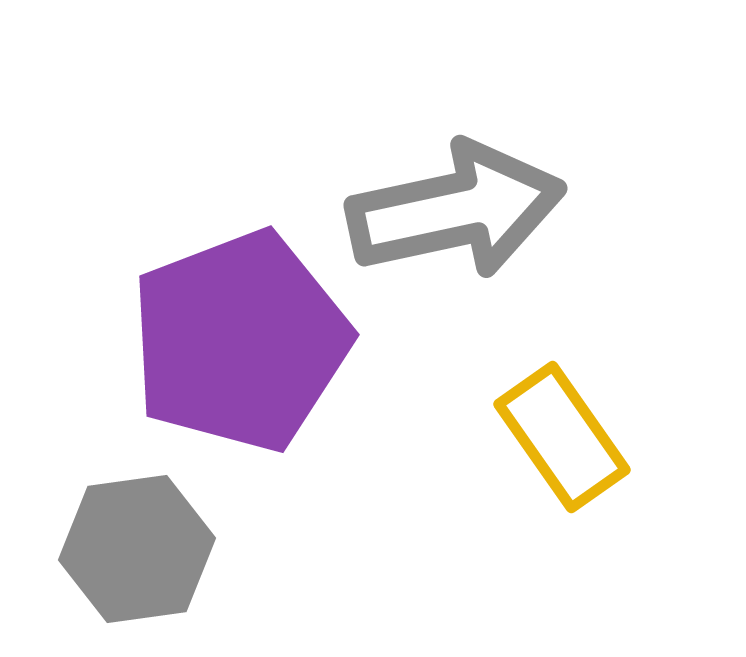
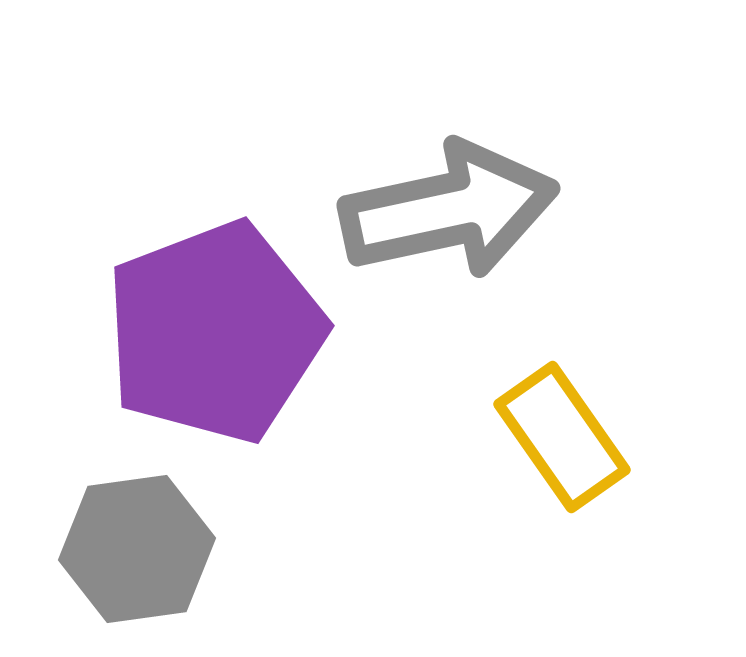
gray arrow: moved 7 px left
purple pentagon: moved 25 px left, 9 px up
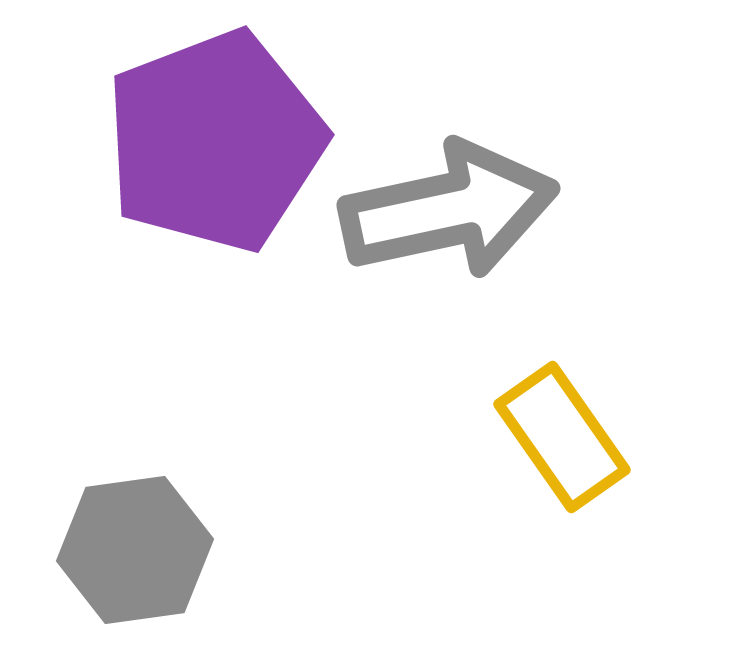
purple pentagon: moved 191 px up
gray hexagon: moved 2 px left, 1 px down
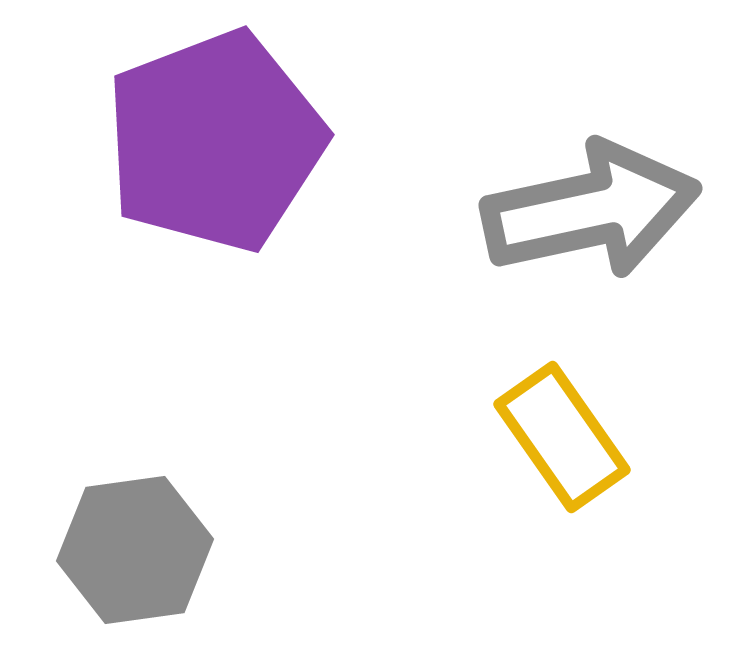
gray arrow: moved 142 px right
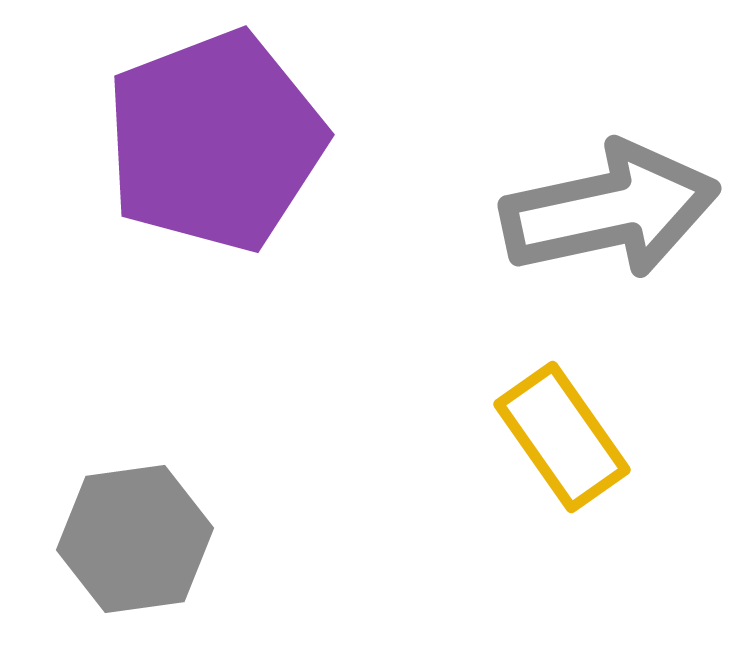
gray arrow: moved 19 px right
gray hexagon: moved 11 px up
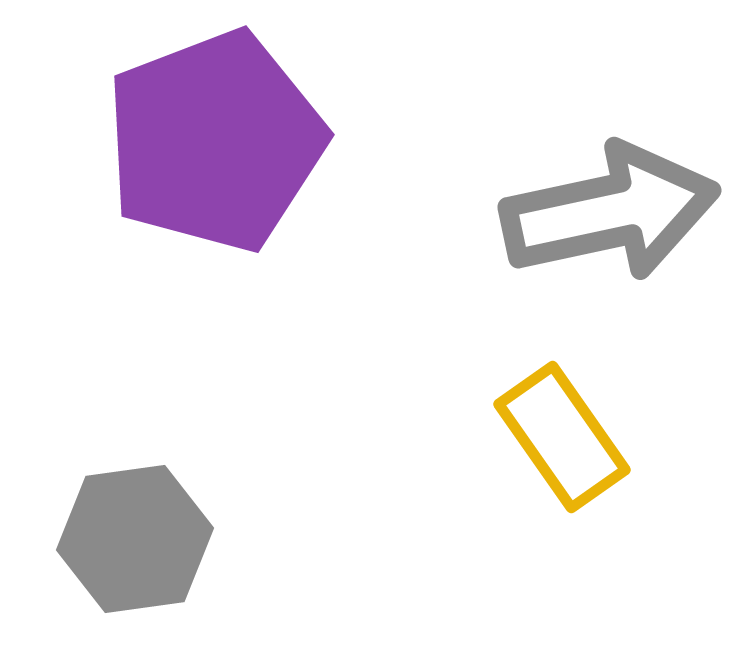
gray arrow: moved 2 px down
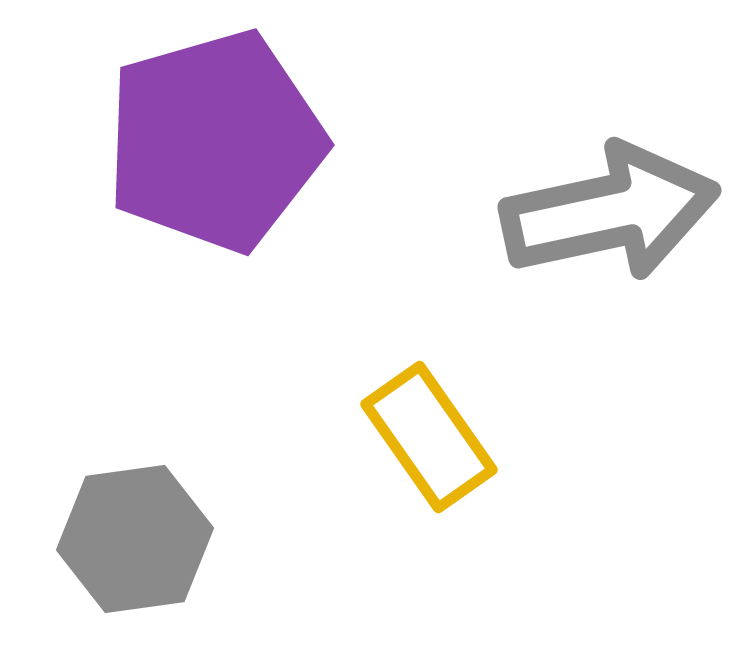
purple pentagon: rotated 5 degrees clockwise
yellow rectangle: moved 133 px left
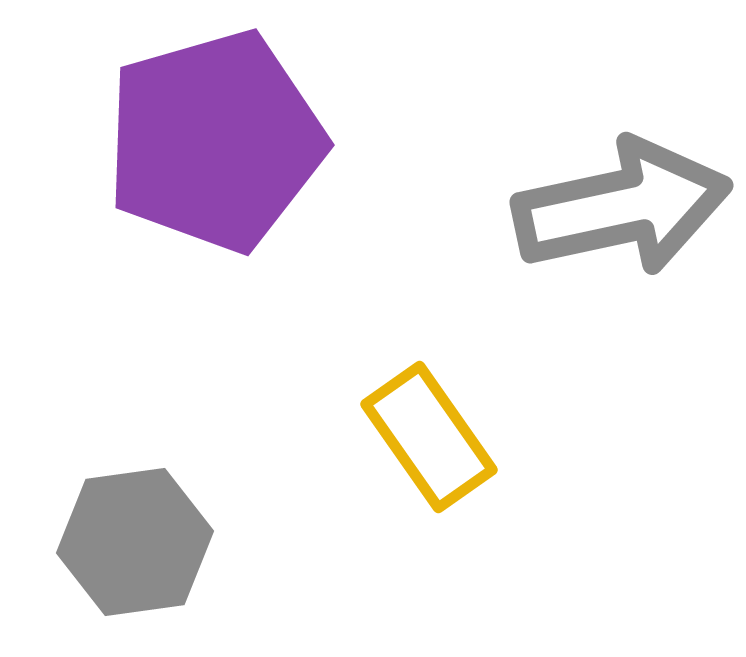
gray arrow: moved 12 px right, 5 px up
gray hexagon: moved 3 px down
